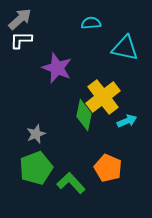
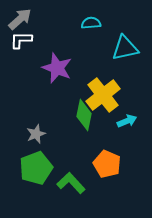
cyan triangle: rotated 24 degrees counterclockwise
yellow cross: moved 2 px up
orange pentagon: moved 1 px left, 4 px up
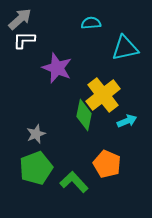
white L-shape: moved 3 px right
green L-shape: moved 3 px right, 1 px up
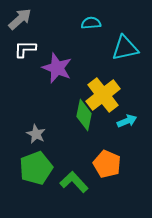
white L-shape: moved 1 px right, 9 px down
gray star: rotated 24 degrees counterclockwise
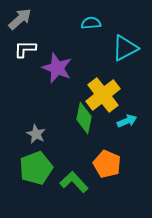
cyan triangle: rotated 16 degrees counterclockwise
green diamond: moved 3 px down
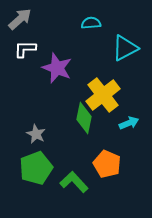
cyan arrow: moved 2 px right, 2 px down
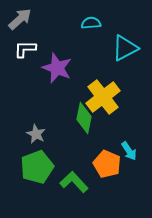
yellow cross: moved 2 px down
cyan arrow: moved 28 px down; rotated 78 degrees clockwise
green pentagon: moved 1 px right, 1 px up
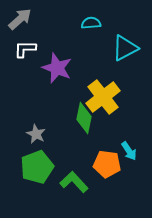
orange pentagon: rotated 16 degrees counterclockwise
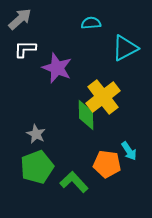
green diamond: moved 2 px right, 3 px up; rotated 12 degrees counterclockwise
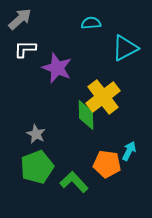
cyan arrow: rotated 120 degrees counterclockwise
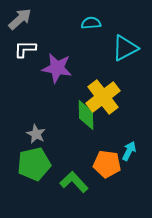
purple star: rotated 12 degrees counterclockwise
green pentagon: moved 3 px left, 3 px up; rotated 8 degrees clockwise
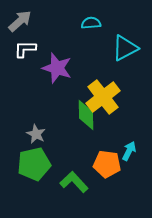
gray arrow: moved 2 px down
purple star: rotated 8 degrees clockwise
